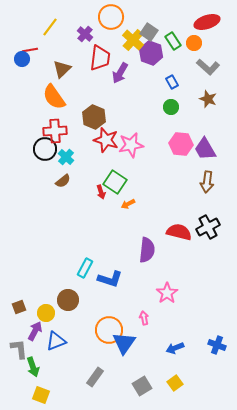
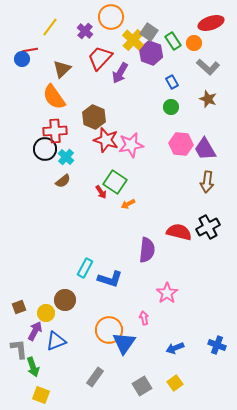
red ellipse at (207, 22): moved 4 px right, 1 px down
purple cross at (85, 34): moved 3 px up
red trapezoid at (100, 58): rotated 144 degrees counterclockwise
red arrow at (101, 192): rotated 16 degrees counterclockwise
brown circle at (68, 300): moved 3 px left
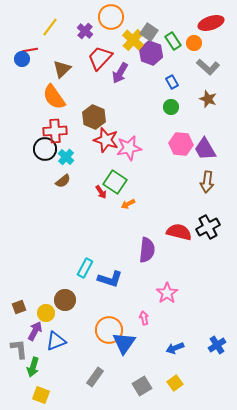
pink star at (131, 145): moved 2 px left, 3 px down
blue cross at (217, 345): rotated 36 degrees clockwise
green arrow at (33, 367): rotated 36 degrees clockwise
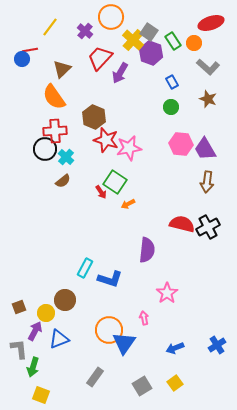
red semicircle at (179, 232): moved 3 px right, 8 px up
blue triangle at (56, 341): moved 3 px right, 2 px up
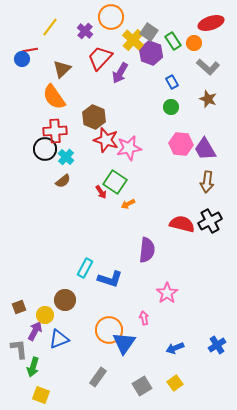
black cross at (208, 227): moved 2 px right, 6 px up
yellow circle at (46, 313): moved 1 px left, 2 px down
gray rectangle at (95, 377): moved 3 px right
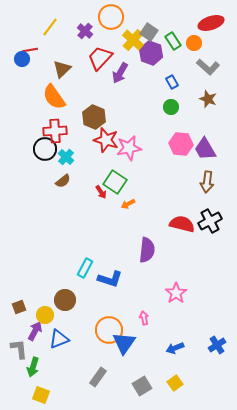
pink star at (167, 293): moved 9 px right
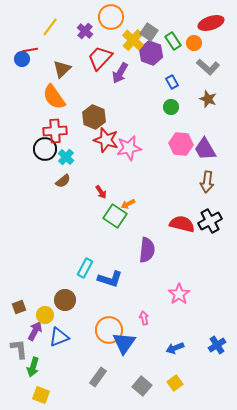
green square at (115, 182): moved 34 px down
pink star at (176, 293): moved 3 px right, 1 px down
blue triangle at (59, 339): moved 2 px up
gray square at (142, 386): rotated 18 degrees counterclockwise
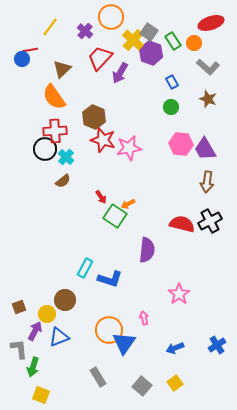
red star at (106, 140): moved 3 px left
red arrow at (101, 192): moved 5 px down
yellow circle at (45, 315): moved 2 px right, 1 px up
gray rectangle at (98, 377): rotated 66 degrees counterclockwise
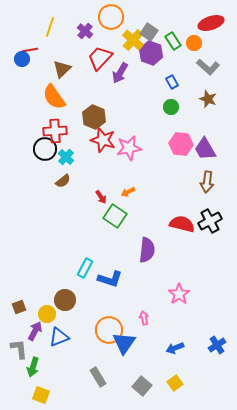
yellow line at (50, 27): rotated 18 degrees counterclockwise
orange arrow at (128, 204): moved 12 px up
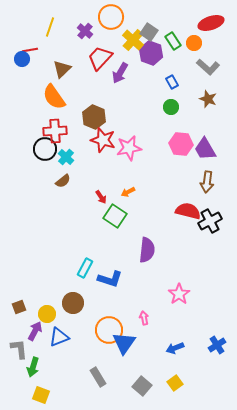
red semicircle at (182, 224): moved 6 px right, 13 px up
brown circle at (65, 300): moved 8 px right, 3 px down
